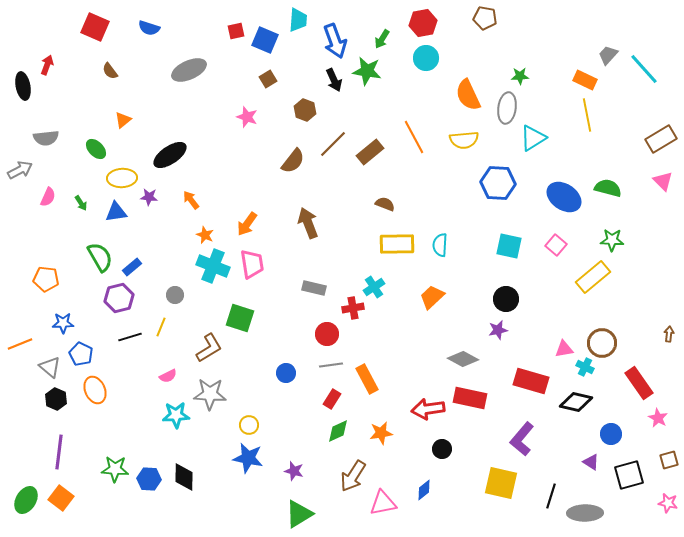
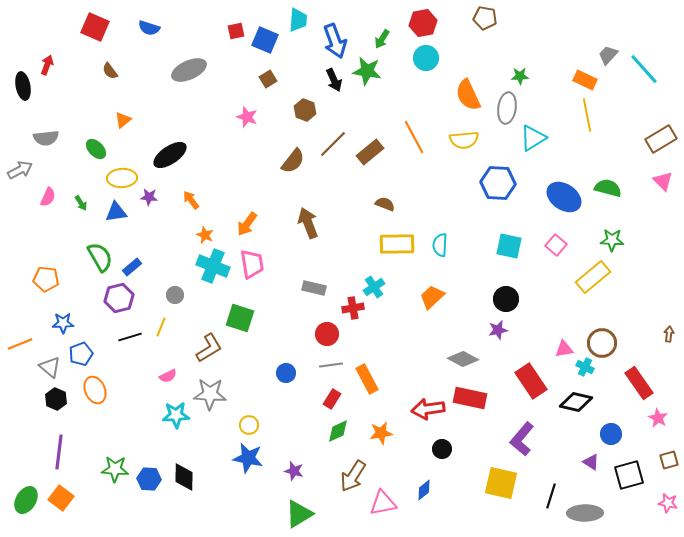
blue pentagon at (81, 354): rotated 25 degrees clockwise
red rectangle at (531, 381): rotated 40 degrees clockwise
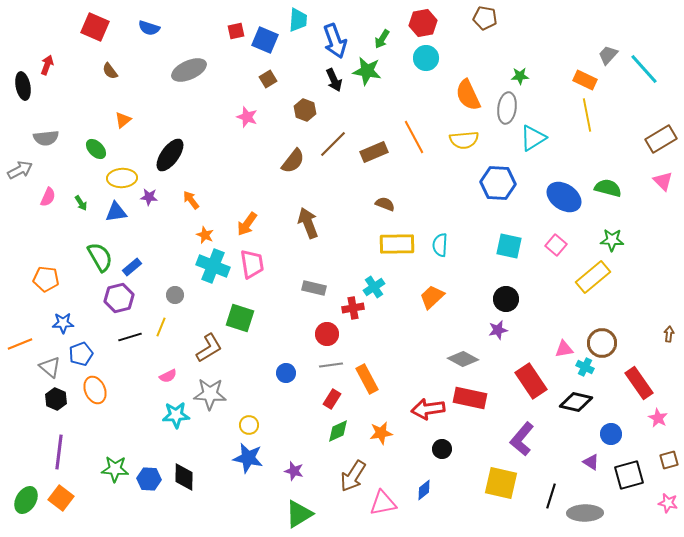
brown rectangle at (370, 152): moved 4 px right; rotated 16 degrees clockwise
black ellipse at (170, 155): rotated 20 degrees counterclockwise
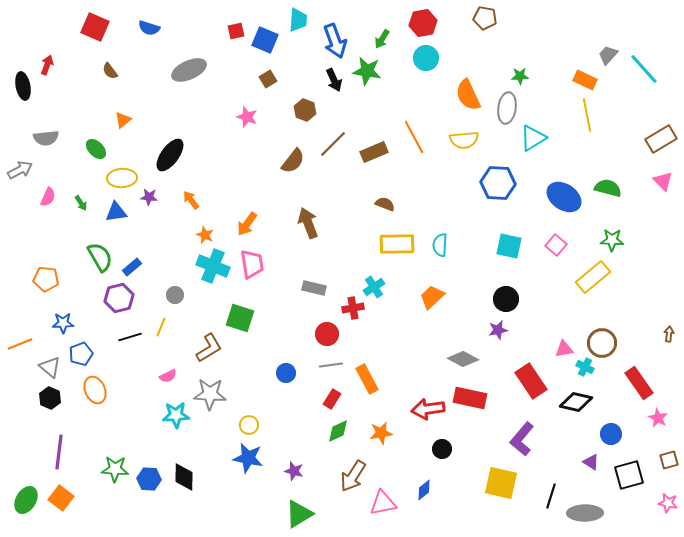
black hexagon at (56, 399): moved 6 px left, 1 px up
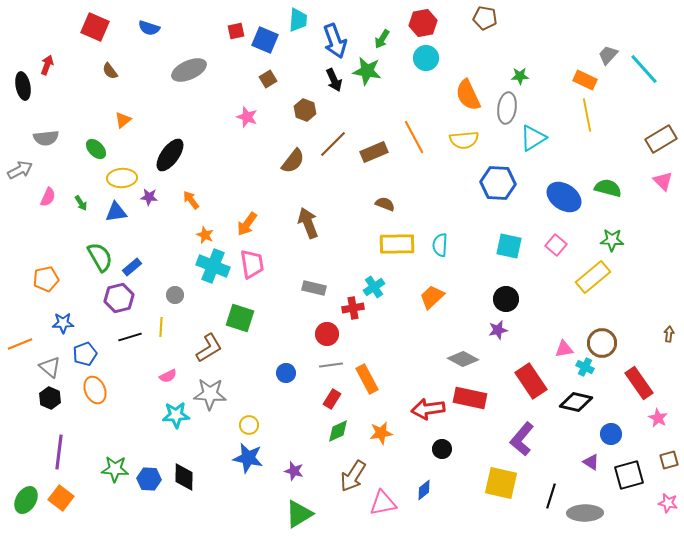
orange pentagon at (46, 279): rotated 20 degrees counterclockwise
yellow line at (161, 327): rotated 18 degrees counterclockwise
blue pentagon at (81, 354): moved 4 px right
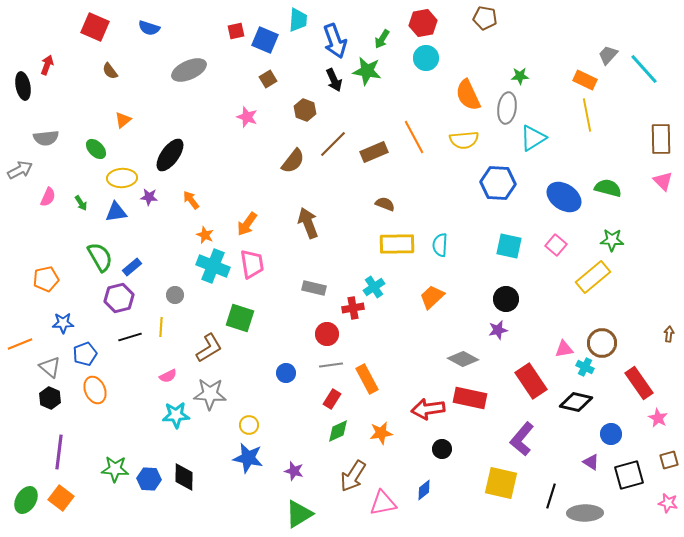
brown rectangle at (661, 139): rotated 60 degrees counterclockwise
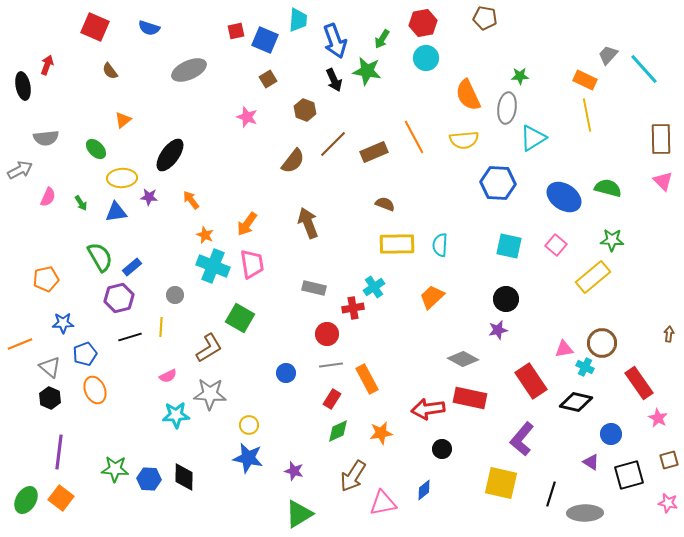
green square at (240, 318): rotated 12 degrees clockwise
black line at (551, 496): moved 2 px up
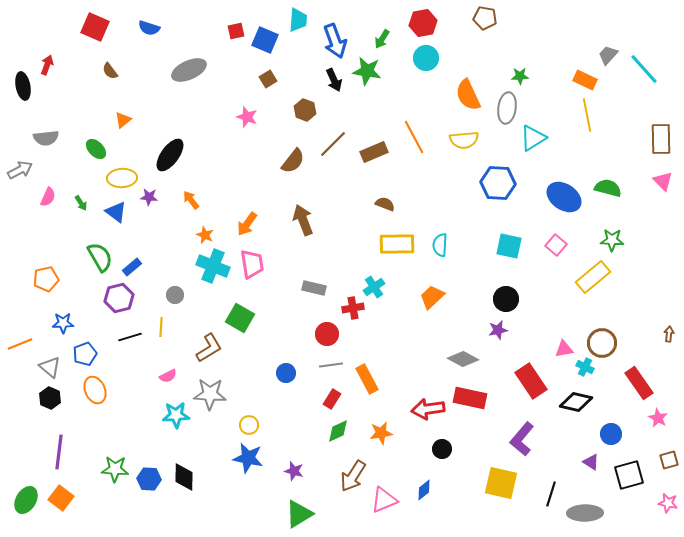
blue triangle at (116, 212): rotated 45 degrees clockwise
brown arrow at (308, 223): moved 5 px left, 3 px up
pink triangle at (383, 503): moved 1 px right, 3 px up; rotated 12 degrees counterclockwise
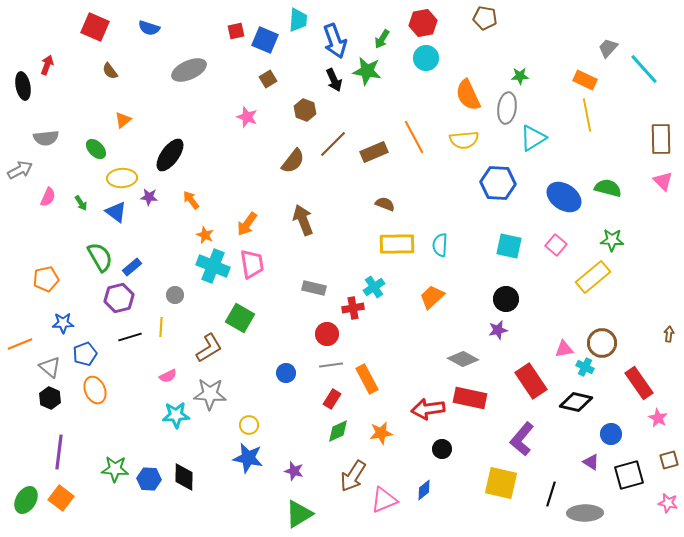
gray trapezoid at (608, 55): moved 7 px up
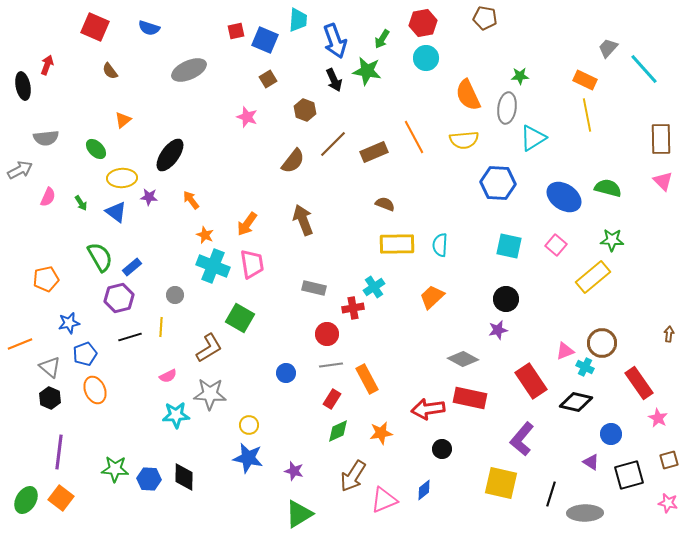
blue star at (63, 323): moved 6 px right; rotated 10 degrees counterclockwise
pink triangle at (564, 349): moved 1 px right, 2 px down; rotated 12 degrees counterclockwise
